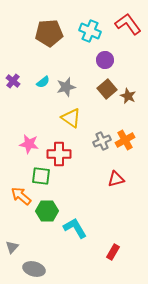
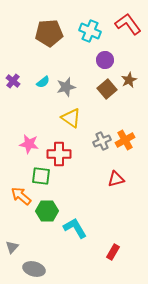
brown star: moved 1 px right, 16 px up; rotated 21 degrees clockwise
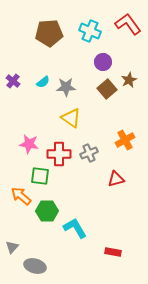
purple circle: moved 2 px left, 2 px down
gray star: rotated 12 degrees clockwise
gray cross: moved 13 px left, 12 px down
green square: moved 1 px left
red rectangle: rotated 70 degrees clockwise
gray ellipse: moved 1 px right, 3 px up
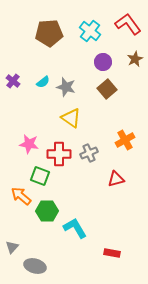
cyan cross: rotated 15 degrees clockwise
brown star: moved 6 px right, 21 px up
gray star: rotated 18 degrees clockwise
green square: rotated 12 degrees clockwise
red rectangle: moved 1 px left, 1 px down
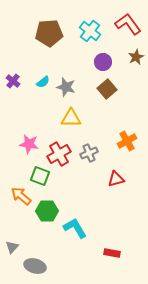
brown star: moved 1 px right, 2 px up
yellow triangle: rotated 35 degrees counterclockwise
orange cross: moved 2 px right, 1 px down
red cross: rotated 30 degrees counterclockwise
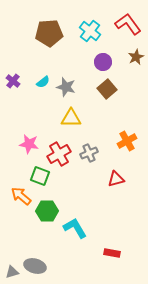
gray triangle: moved 25 px down; rotated 32 degrees clockwise
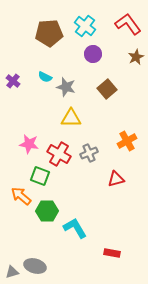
cyan cross: moved 5 px left, 5 px up
purple circle: moved 10 px left, 8 px up
cyan semicircle: moved 2 px right, 5 px up; rotated 64 degrees clockwise
red cross: rotated 30 degrees counterclockwise
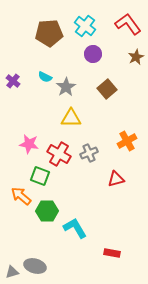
gray star: rotated 24 degrees clockwise
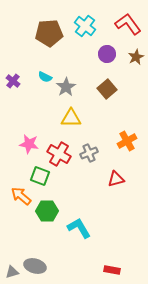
purple circle: moved 14 px right
cyan L-shape: moved 4 px right
red rectangle: moved 17 px down
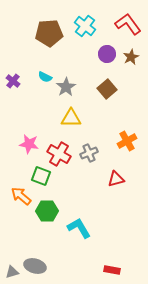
brown star: moved 5 px left
green square: moved 1 px right
